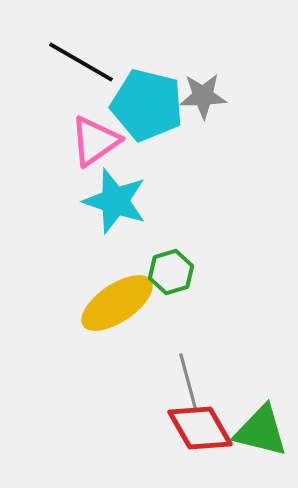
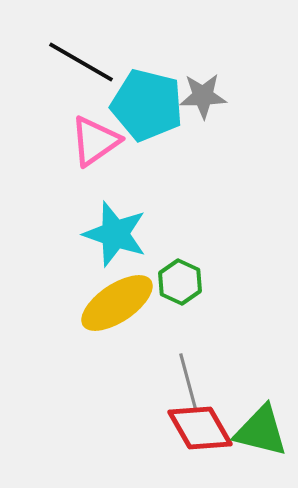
cyan star: moved 33 px down
green hexagon: moved 9 px right, 10 px down; rotated 18 degrees counterclockwise
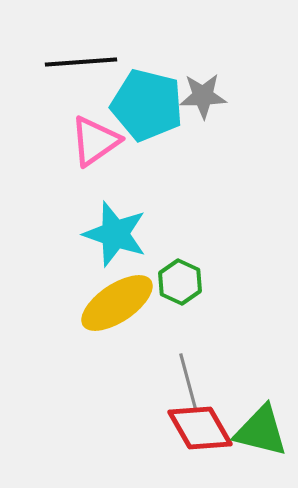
black line: rotated 34 degrees counterclockwise
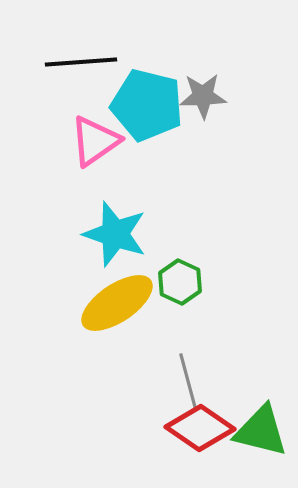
red diamond: rotated 26 degrees counterclockwise
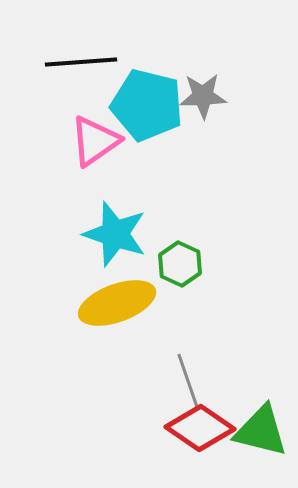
green hexagon: moved 18 px up
yellow ellipse: rotated 14 degrees clockwise
gray line: rotated 4 degrees counterclockwise
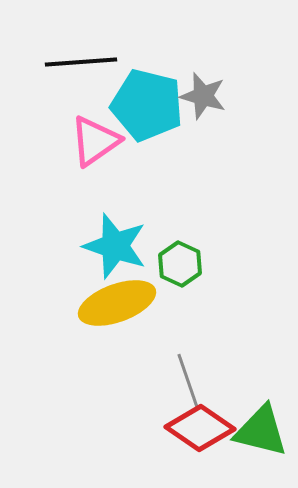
gray star: rotated 18 degrees clockwise
cyan star: moved 12 px down
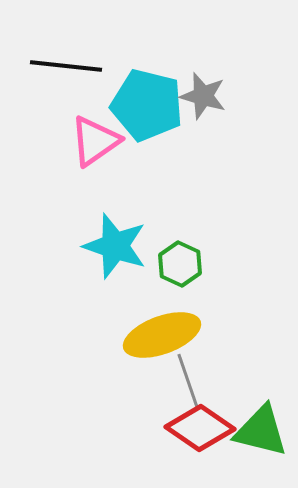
black line: moved 15 px left, 4 px down; rotated 10 degrees clockwise
yellow ellipse: moved 45 px right, 32 px down
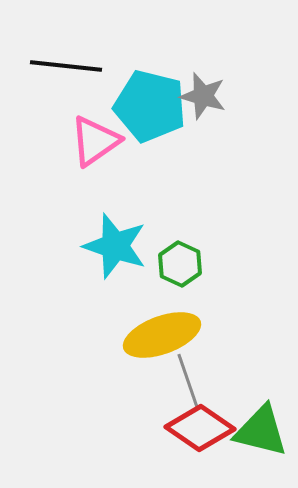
cyan pentagon: moved 3 px right, 1 px down
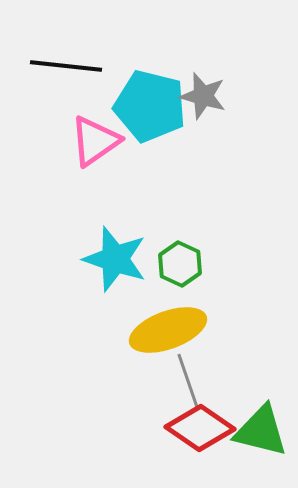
cyan star: moved 13 px down
yellow ellipse: moved 6 px right, 5 px up
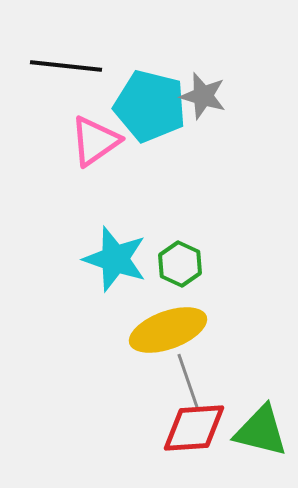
red diamond: moved 6 px left; rotated 38 degrees counterclockwise
